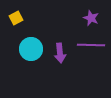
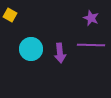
yellow square: moved 6 px left, 3 px up; rotated 32 degrees counterclockwise
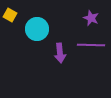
cyan circle: moved 6 px right, 20 px up
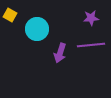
purple star: rotated 28 degrees counterclockwise
purple line: rotated 8 degrees counterclockwise
purple arrow: rotated 24 degrees clockwise
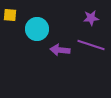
yellow square: rotated 24 degrees counterclockwise
purple line: rotated 24 degrees clockwise
purple arrow: moved 3 px up; rotated 78 degrees clockwise
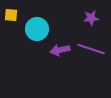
yellow square: moved 1 px right
purple line: moved 4 px down
purple arrow: rotated 18 degrees counterclockwise
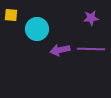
purple line: rotated 16 degrees counterclockwise
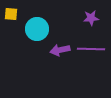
yellow square: moved 1 px up
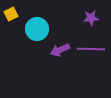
yellow square: rotated 32 degrees counterclockwise
purple arrow: rotated 12 degrees counterclockwise
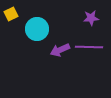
purple line: moved 2 px left, 2 px up
